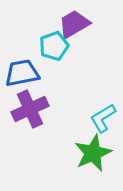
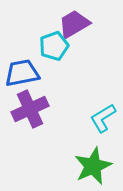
green star: moved 13 px down
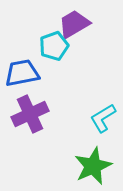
purple cross: moved 5 px down
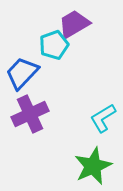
cyan pentagon: moved 1 px up
blue trapezoid: rotated 36 degrees counterclockwise
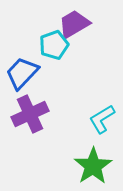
cyan L-shape: moved 1 px left, 1 px down
green star: rotated 9 degrees counterclockwise
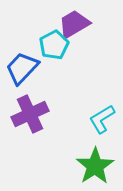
cyan pentagon: rotated 8 degrees counterclockwise
blue trapezoid: moved 5 px up
green star: moved 2 px right
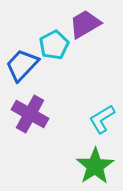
purple trapezoid: moved 11 px right
blue trapezoid: moved 3 px up
purple cross: rotated 36 degrees counterclockwise
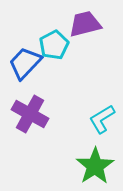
purple trapezoid: rotated 16 degrees clockwise
blue trapezoid: moved 3 px right, 2 px up
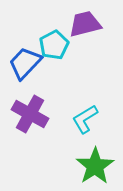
cyan L-shape: moved 17 px left
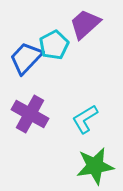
purple trapezoid: rotated 28 degrees counterclockwise
blue trapezoid: moved 1 px right, 5 px up
green star: rotated 24 degrees clockwise
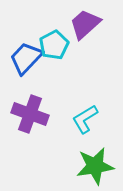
purple cross: rotated 9 degrees counterclockwise
